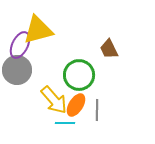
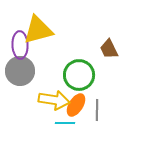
purple ellipse: rotated 28 degrees counterclockwise
gray circle: moved 3 px right, 1 px down
yellow arrow: rotated 40 degrees counterclockwise
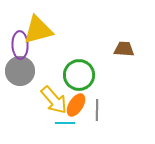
brown trapezoid: moved 15 px right; rotated 120 degrees clockwise
yellow arrow: rotated 40 degrees clockwise
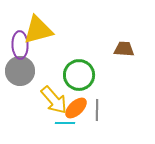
orange ellipse: moved 3 px down; rotated 15 degrees clockwise
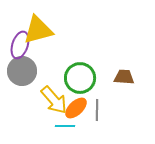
purple ellipse: rotated 20 degrees clockwise
brown trapezoid: moved 28 px down
gray circle: moved 2 px right
green circle: moved 1 px right, 3 px down
cyan line: moved 3 px down
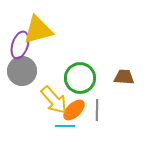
orange ellipse: moved 2 px left, 2 px down
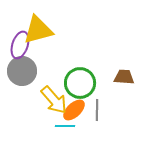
green circle: moved 5 px down
